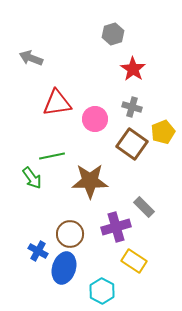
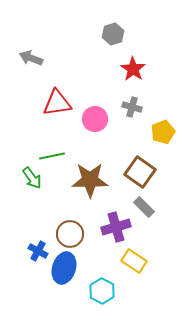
brown square: moved 8 px right, 28 px down
brown star: moved 1 px up
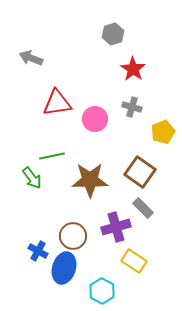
gray rectangle: moved 1 px left, 1 px down
brown circle: moved 3 px right, 2 px down
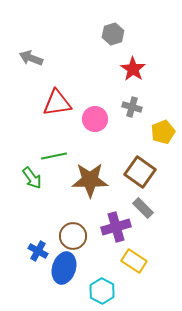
green line: moved 2 px right
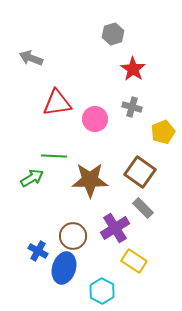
green line: rotated 15 degrees clockwise
green arrow: rotated 85 degrees counterclockwise
purple cross: moved 1 px left, 1 px down; rotated 16 degrees counterclockwise
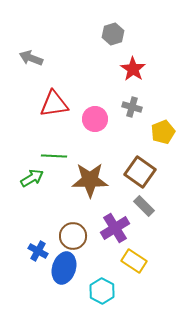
red triangle: moved 3 px left, 1 px down
gray rectangle: moved 1 px right, 2 px up
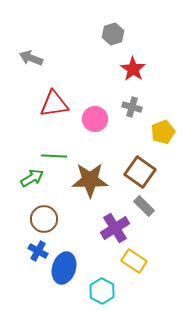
brown circle: moved 29 px left, 17 px up
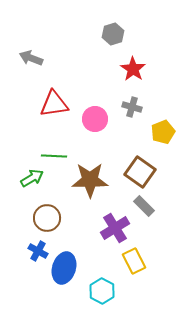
brown circle: moved 3 px right, 1 px up
yellow rectangle: rotated 30 degrees clockwise
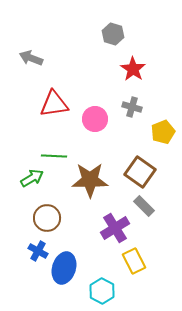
gray hexagon: rotated 25 degrees counterclockwise
